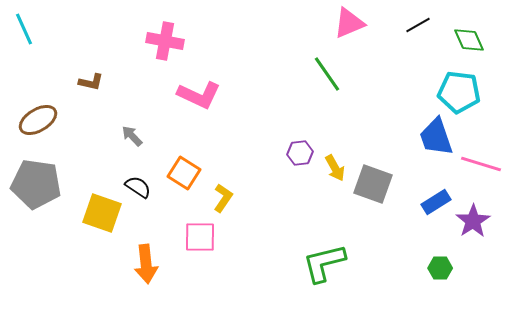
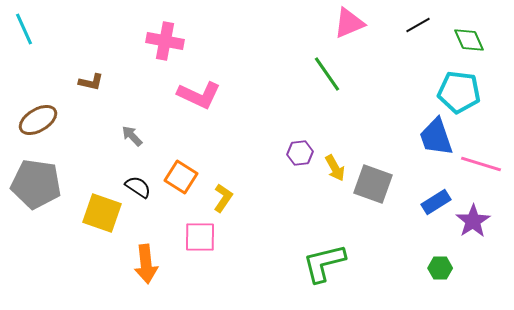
orange square: moved 3 px left, 4 px down
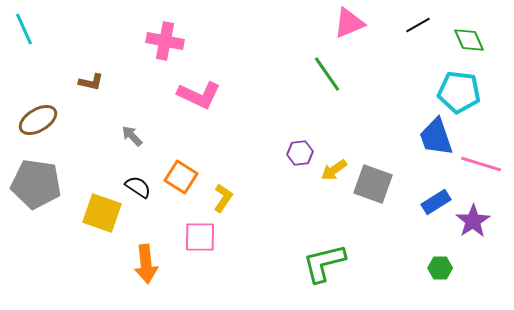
yellow arrow: moved 1 px left, 2 px down; rotated 84 degrees clockwise
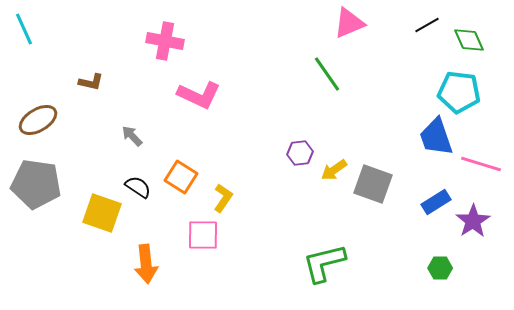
black line: moved 9 px right
pink square: moved 3 px right, 2 px up
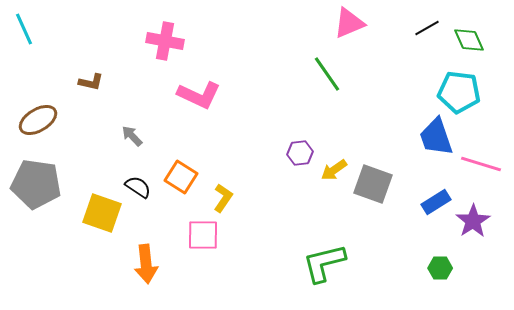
black line: moved 3 px down
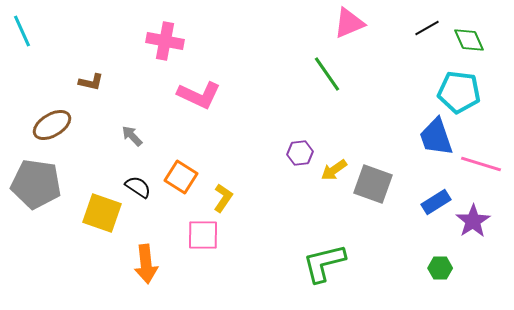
cyan line: moved 2 px left, 2 px down
brown ellipse: moved 14 px right, 5 px down
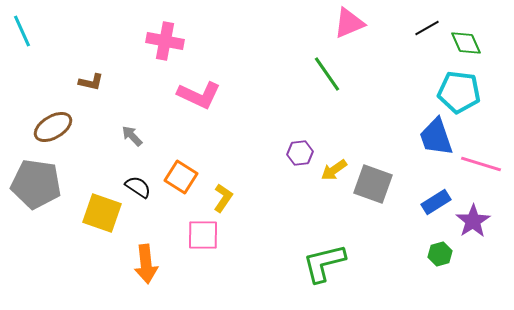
green diamond: moved 3 px left, 3 px down
brown ellipse: moved 1 px right, 2 px down
green hexagon: moved 14 px up; rotated 15 degrees counterclockwise
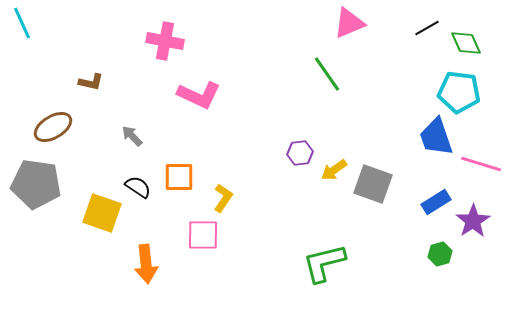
cyan line: moved 8 px up
orange square: moved 2 px left; rotated 32 degrees counterclockwise
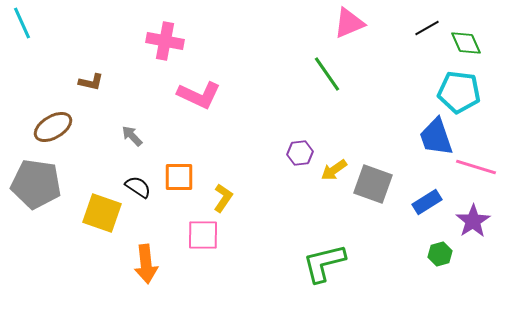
pink line: moved 5 px left, 3 px down
blue rectangle: moved 9 px left
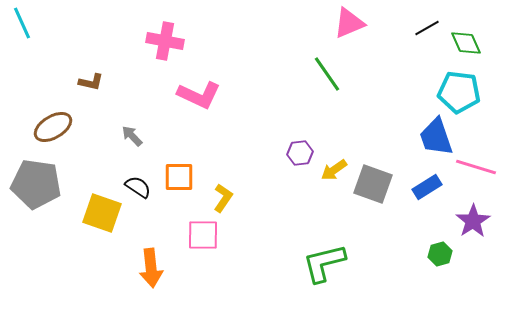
blue rectangle: moved 15 px up
orange arrow: moved 5 px right, 4 px down
